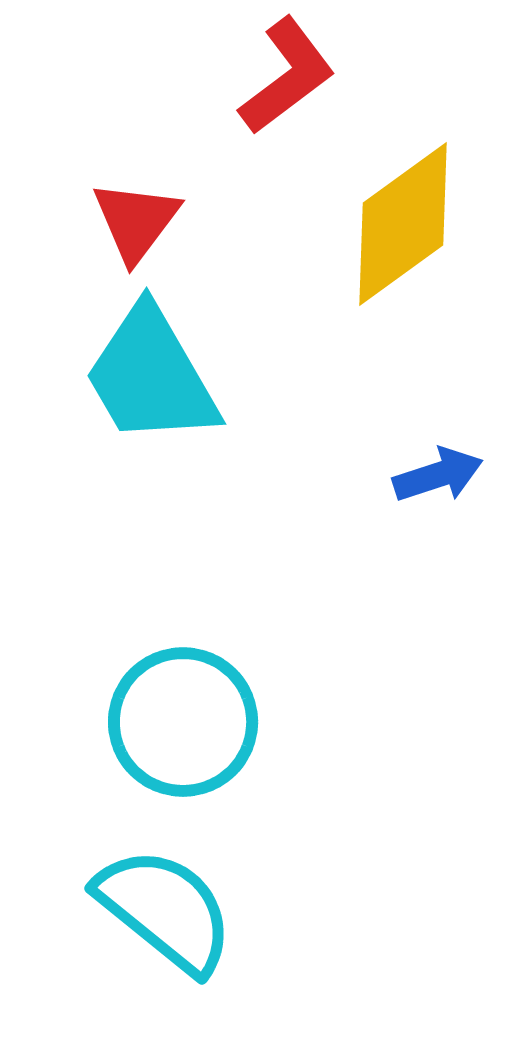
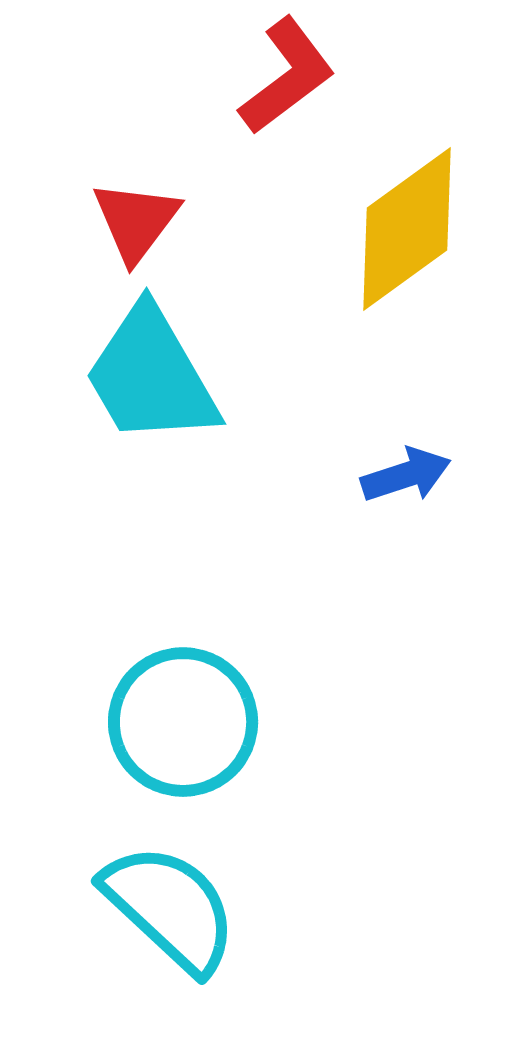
yellow diamond: moved 4 px right, 5 px down
blue arrow: moved 32 px left
cyan semicircle: moved 5 px right, 2 px up; rotated 4 degrees clockwise
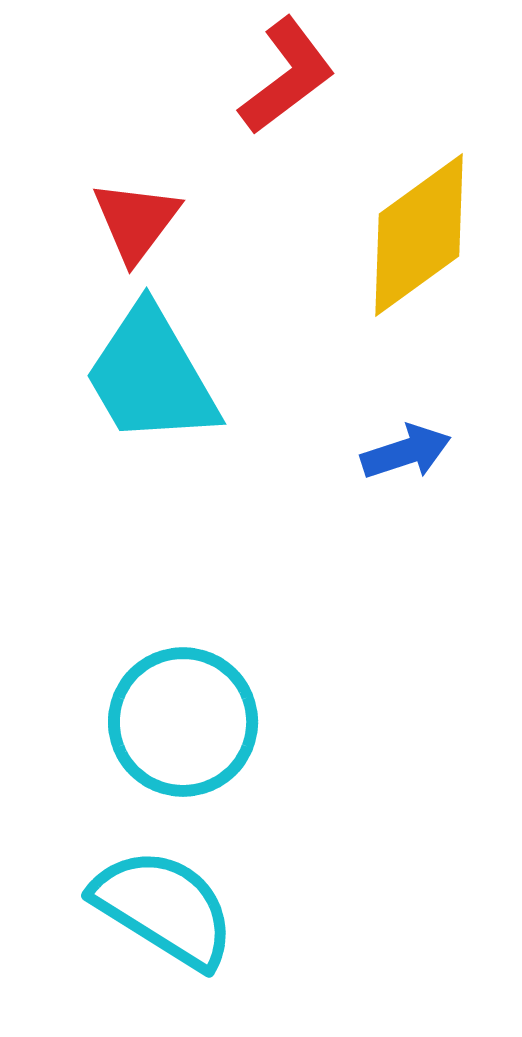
yellow diamond: moved 12 px right, 6 px down
blue arrow: moved 23 px up
cyan semicircle: moved 6 px left; rotated 11 degrees counterclockwise
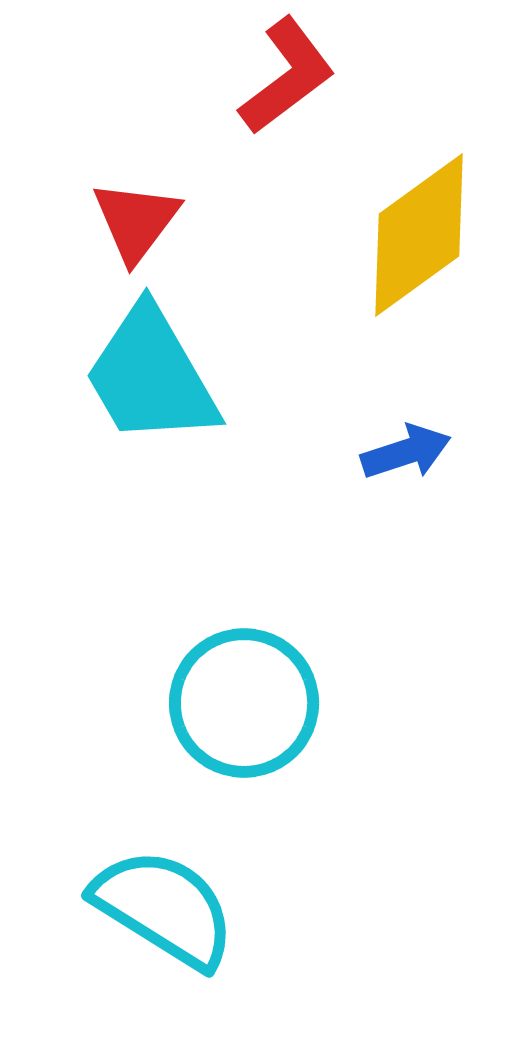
cyan circle: moved 61 px right, 19 px up
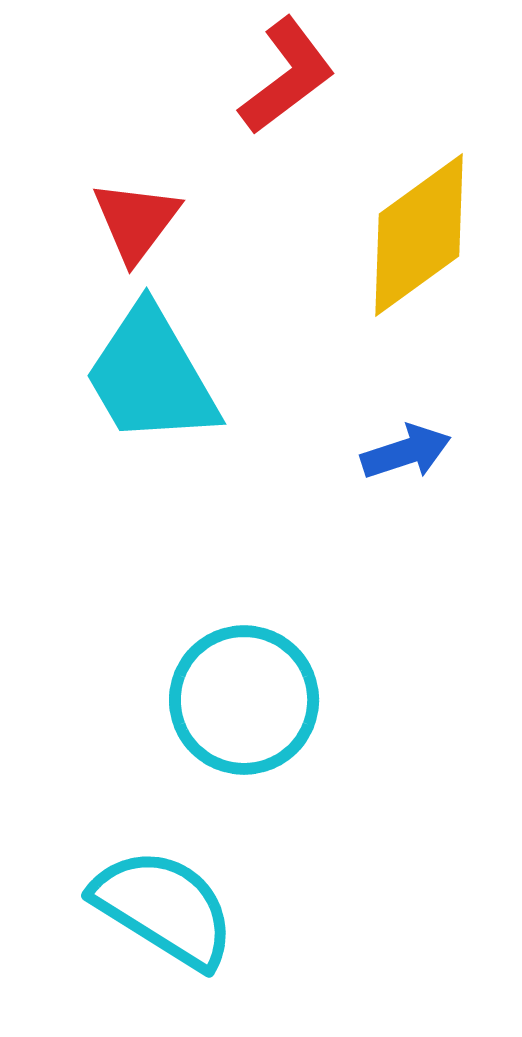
cyan circle: moved 3 px up
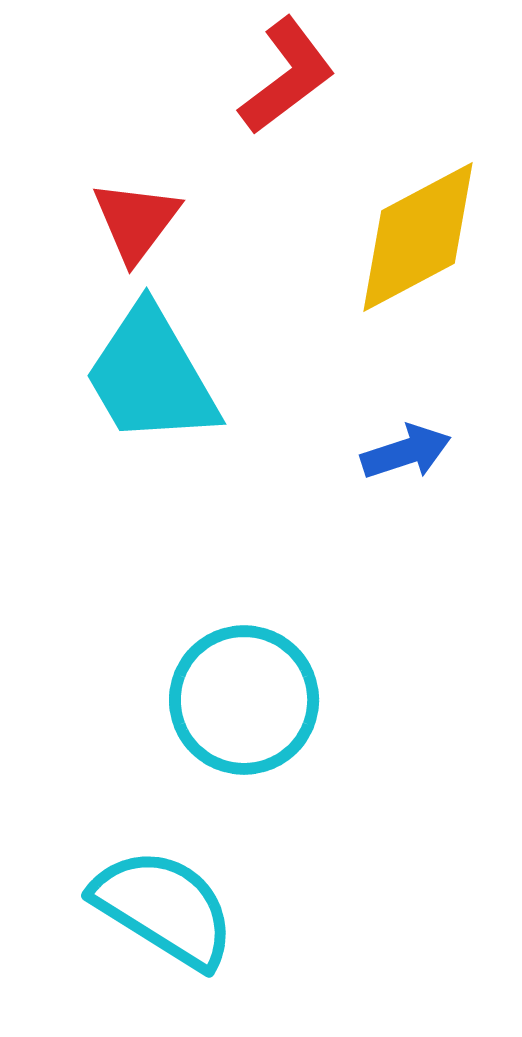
yellow diamond: moved 1 px left, 2 px down; rotated 8 degrees clockwise
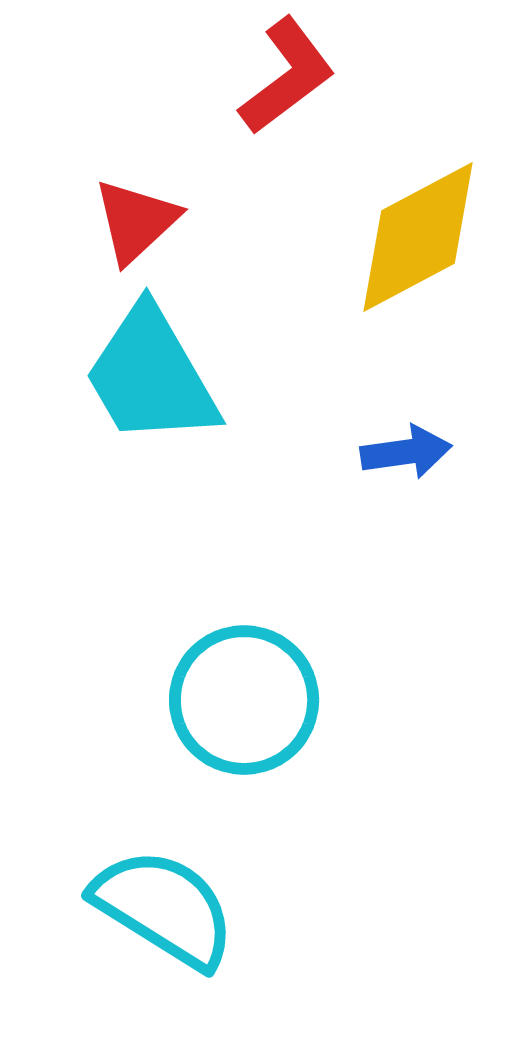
red triangle: rotated 10 degrees clockwise
blue arrow: rotated 10 degrees clockwise
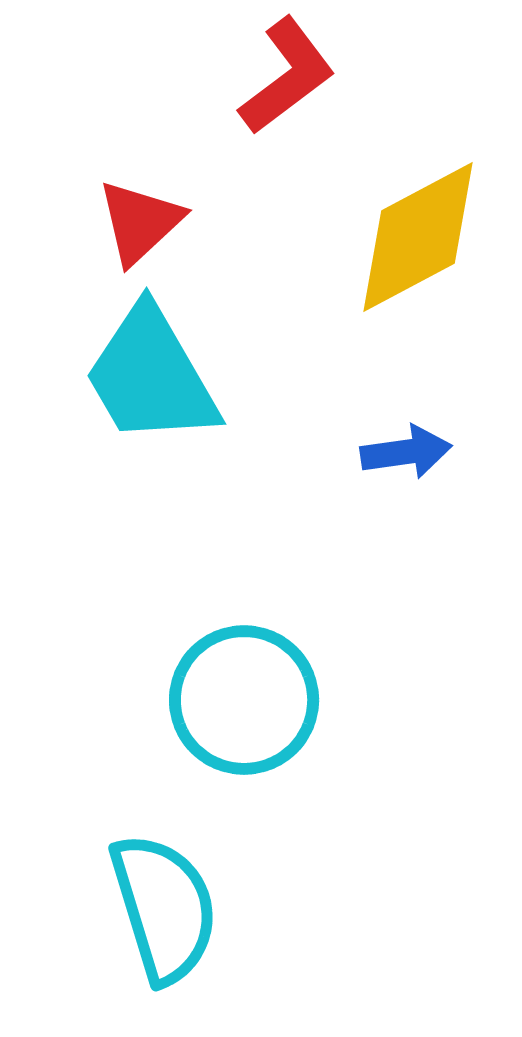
red triangle: moved 4 px right, 1 px down
cyan semicircle: rotated 41 degrees clockwise
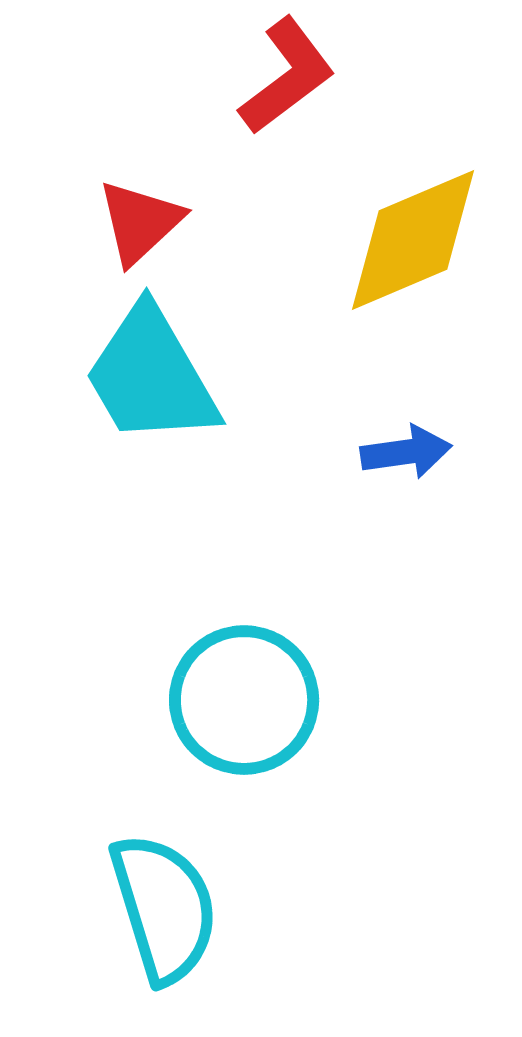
yellow diamond: moved 5 px left, 3 px down; rotated 5 degrees clockwise
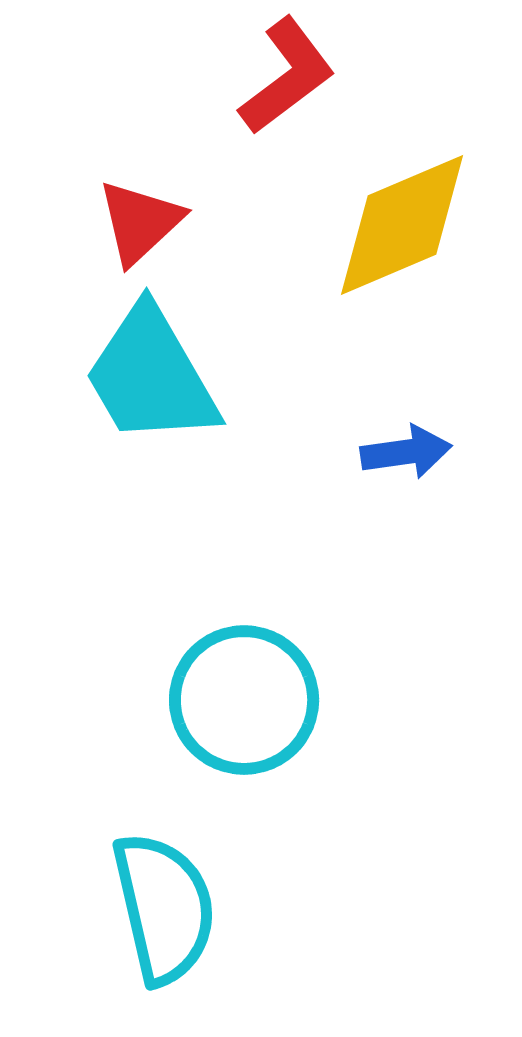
yellow diamond: moved 11 px left, 15 px up
cyan semicircle: rotated 4 degrees clockwise
